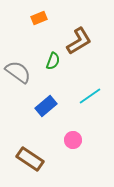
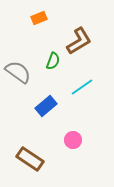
cyan line: moved 8 px left, 9 px up
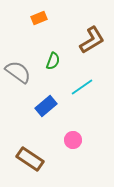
brown L-shape: moved 13 px right, 1 px up
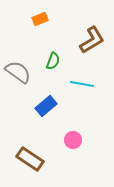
orange rectangle: moved 1 px right, 1 px down
cyan line: moved 3 px up; rotated 45 degrees clockwise
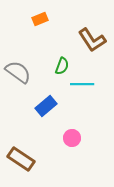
brown L-shape: rotated 88 degrees clockwise
green semicircle: moved 9 px right, 5 px down
cyan line: rotated 10 degrees counterclockwise
pink circle: moved 1 px left, 2 px up
brown rectangle: moved 9 px left
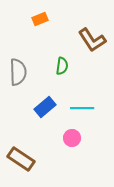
green semicircle: rotated 12 degrees counterclockwise
gray semicircle: rotated 52 degrees clockwise
cyan line: moved 24 px down
blue rectangle: moved 1 px left, 1 px down
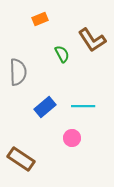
green semicircle: moved 12 px up; rotated 36 degrees counterclockwise
cyan line: moved 1 px right, 2 px up
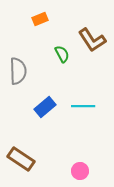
gray semicircle: moved 1 px up
pink circle: moved 8 px right, 33 px down
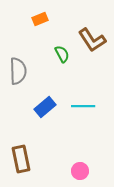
brown rectangle: rotated 44 degrees clockwise
